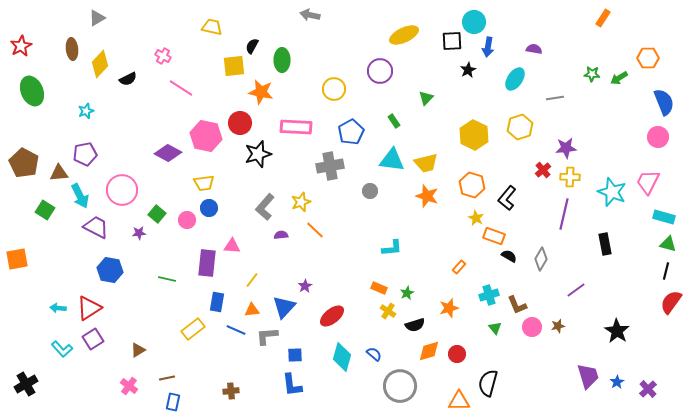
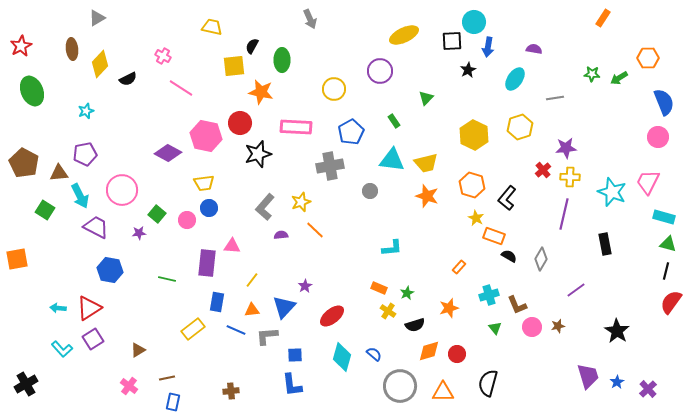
gray arrow at (310, 15): moved 4 px down; rotated 126 degrees counterclockwise
orange triangle at (459, 401): moved 16 px left, 9 px up
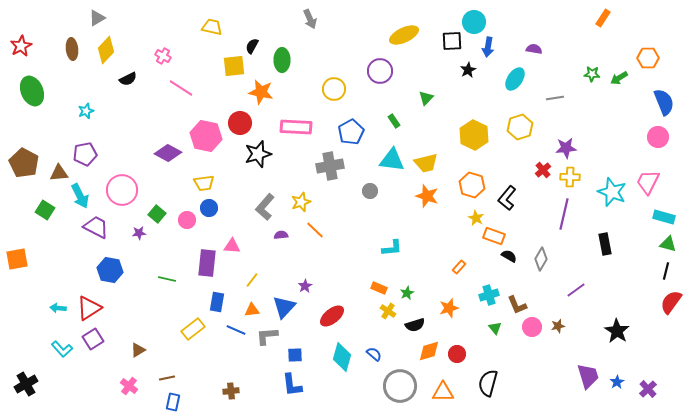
yellow diamond at (100, 64): moved 6 px right, 14 px up
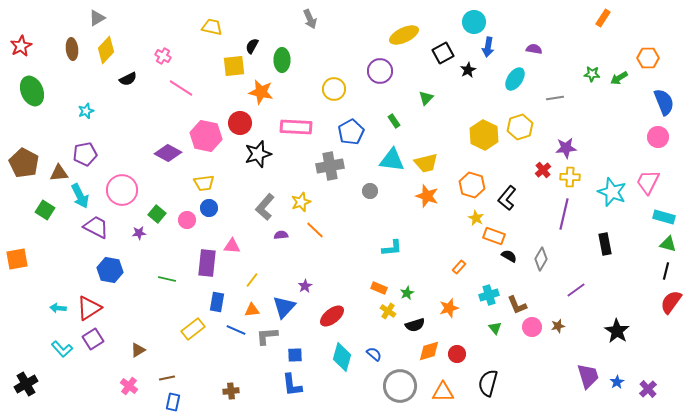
black square at (452, 41): moved 9 px left, 12 px down; rotated 25 degrees counterclockwise
yellow hexagon at (474, 135): moved 10 px right
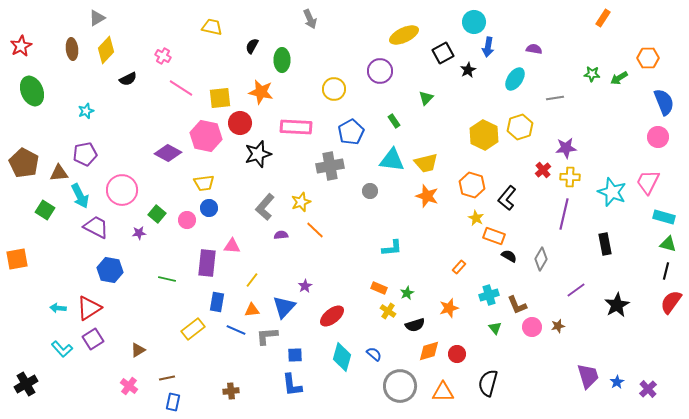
yellow square at (234, 66): moved 14 px left, 32 px down
black star at (617, 331): moved 26 px up; rotated 10 degrees clockwise
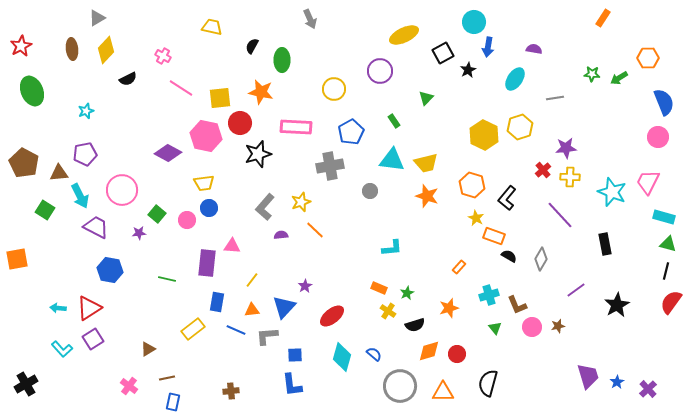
purple line at (564, 214): moved 4 px left, 1 px down; rotated 56 degrees counterclockwise
brown triangle at (138, 350): moved 10 px right, 1 px up
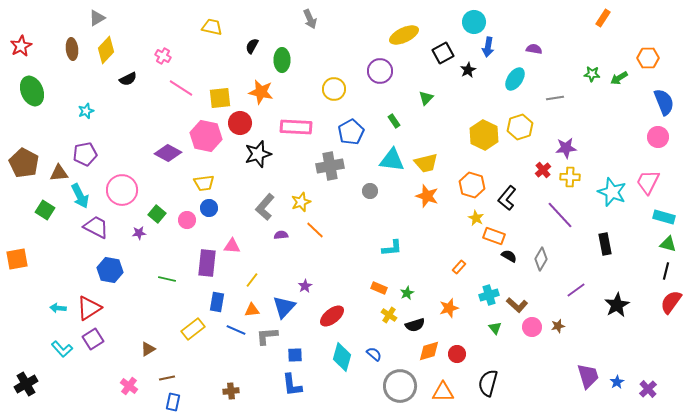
brown L-shape at (517, 305): rotated 25 degrees counterclockwise
yellow cross at (388, 311): moved 1 px right, 4 px down
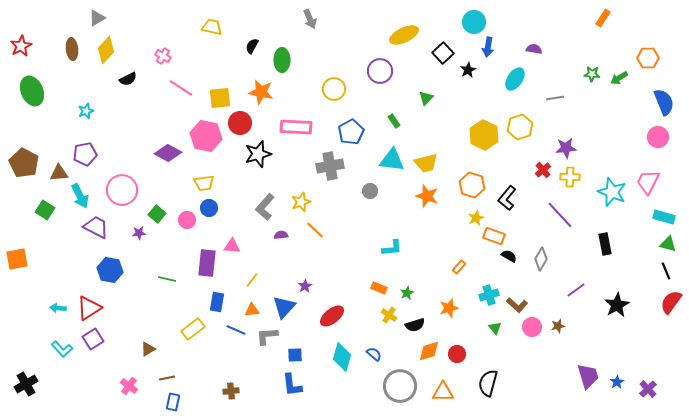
black square at (443, 53): rotated 15 degrees counterclockwise
yellow star at (476, 218): rotated 21 degrees clockwise
black line at (666, 271): rotated 36 degrees counterclockwise
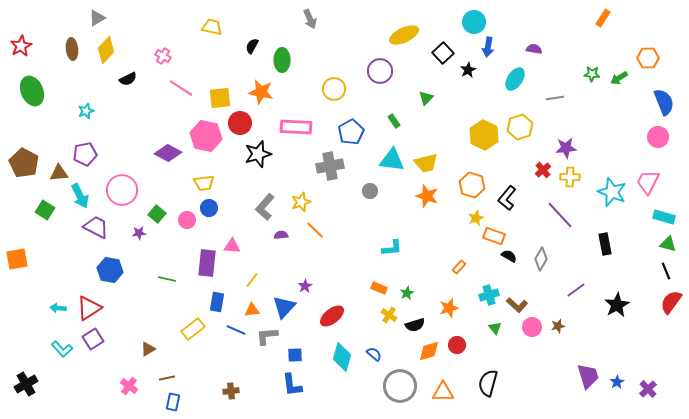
red circle at (457, 354): moved 9 px up
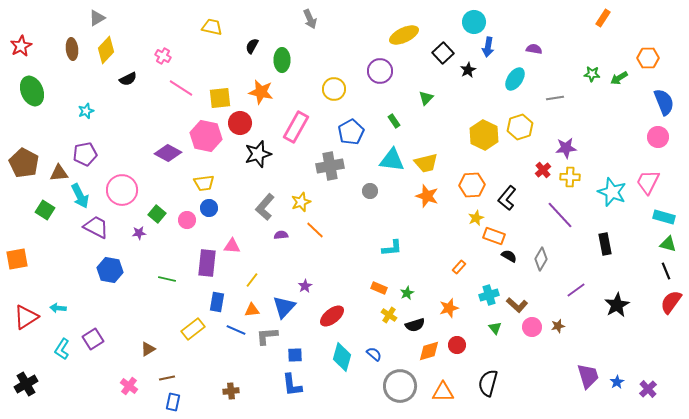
pink rectangle at (296, 127): rotated 64 degrees counterclockwise
orange hexagon at (472, 185): rotated 20 degrees counterclockwise
red triangle at (89, 308): moved 63 px left, 9 px down
cyan L-shape at (62, 349): rotated 75 degrees clockwise
